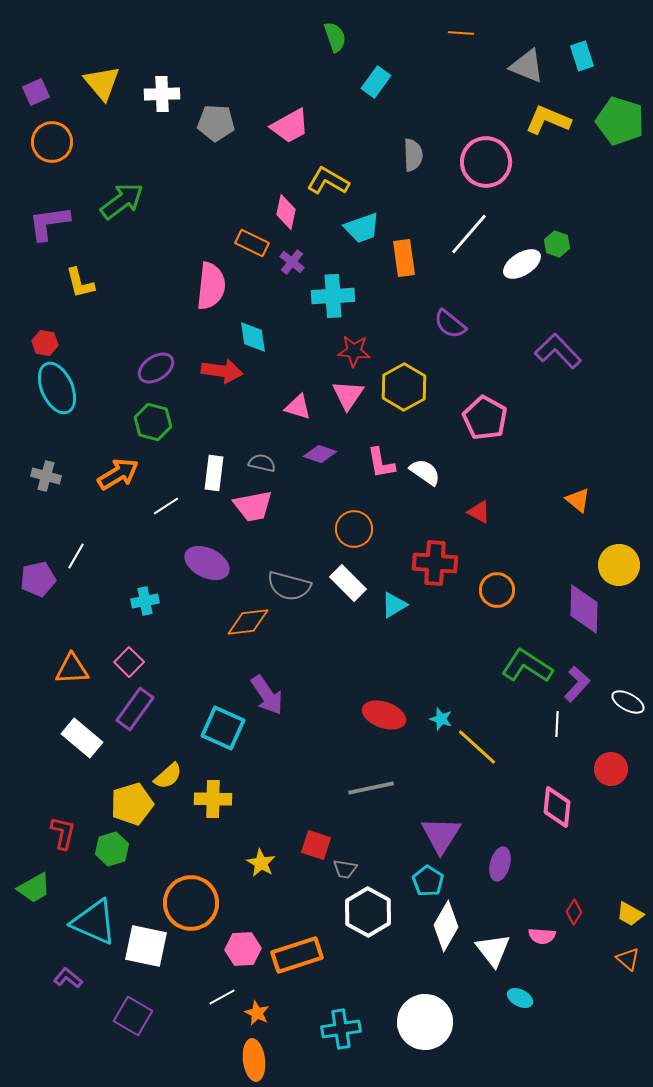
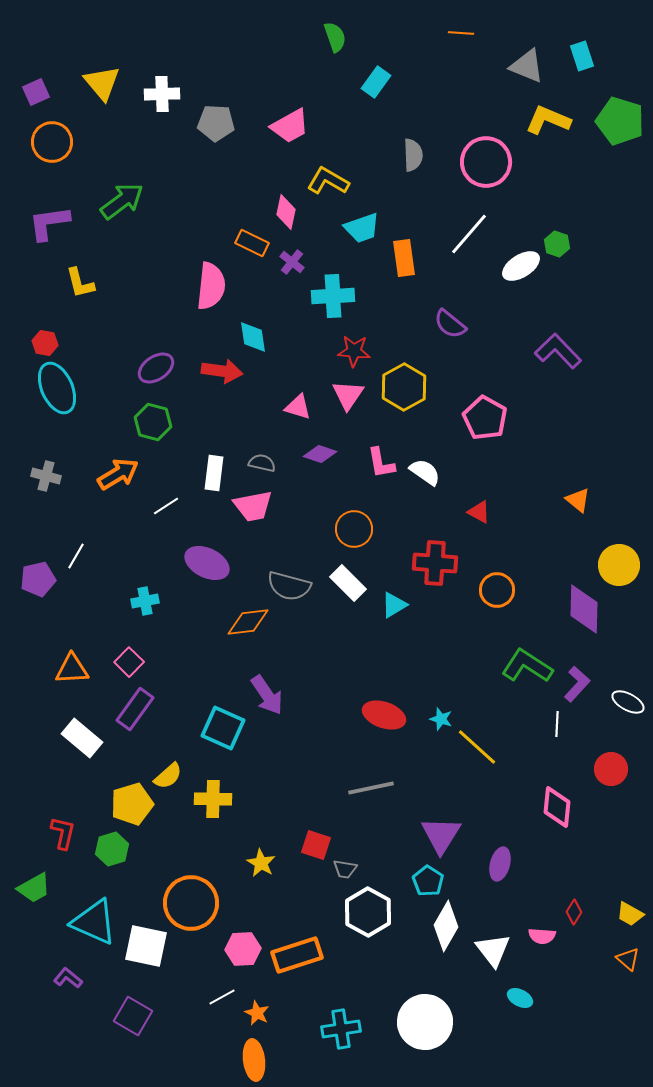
white ellipse at (522, 264): moved 1 px left, 2 px down
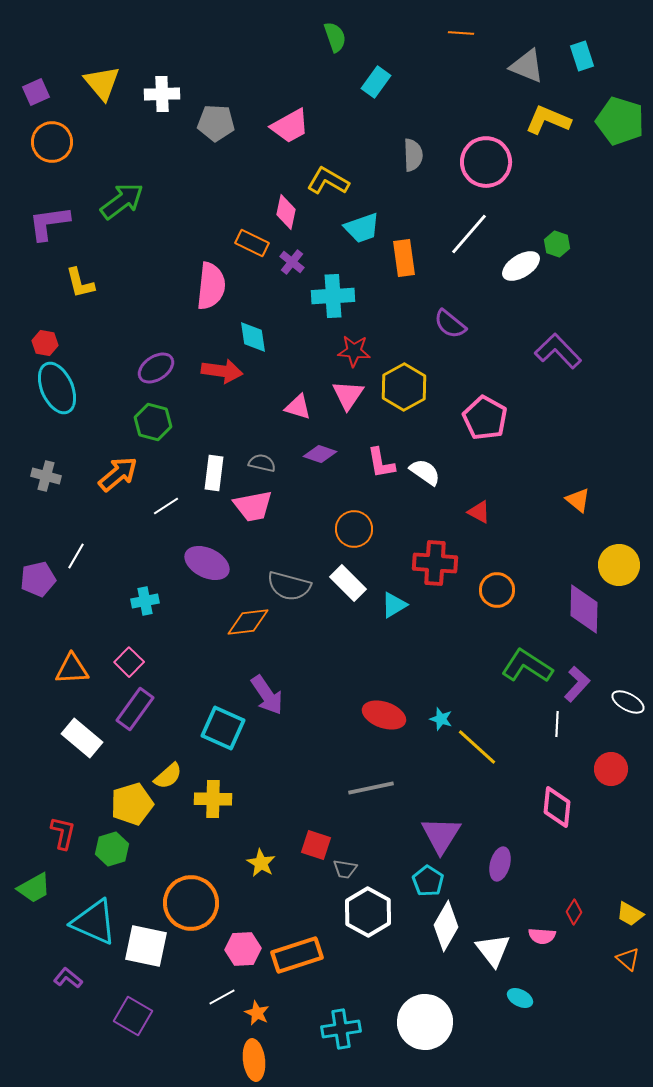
orange arrow at (118, 474): rotated 9 degrees counterclockwise
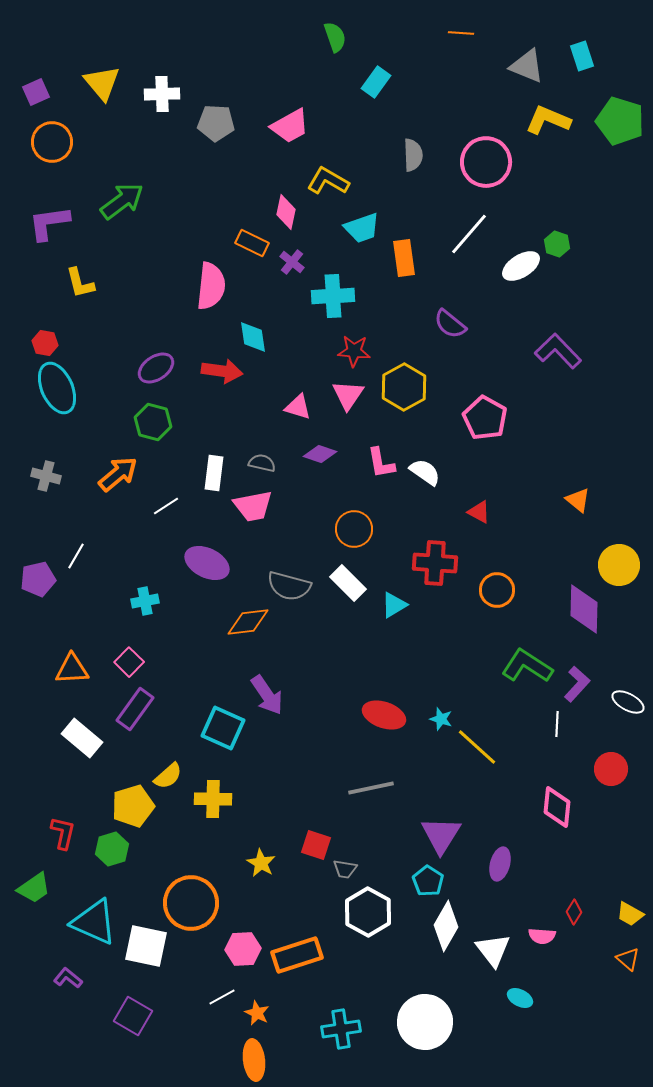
yellow pentagon at (132, 804): moved 1 px right, 2 px down
green trapezoid at (34, 888): rotated 6 degrees counterclockwise
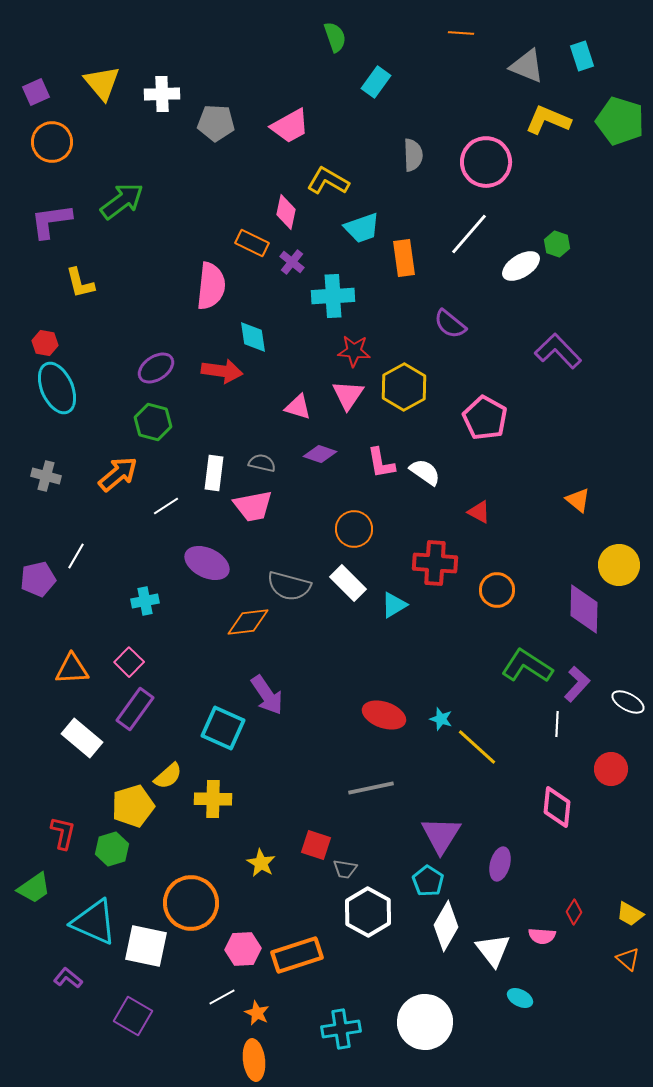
purple L-shape at (49, 223): moved 2 px right, 2 px up
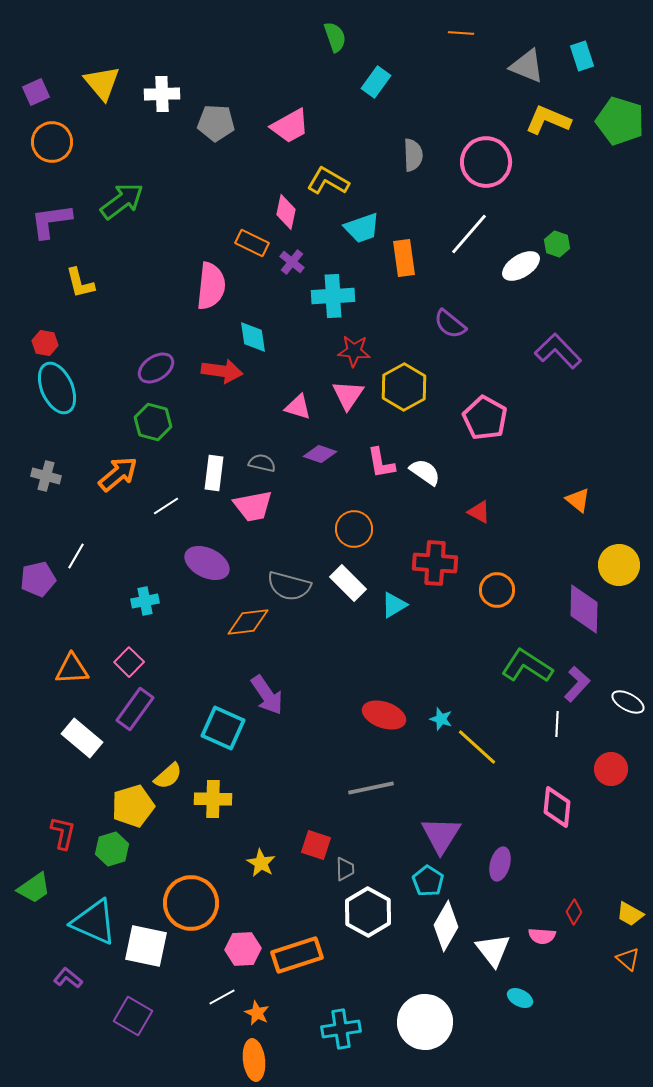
gray trapezoid at (345, 869): rotated 100 degrees counterclockwise
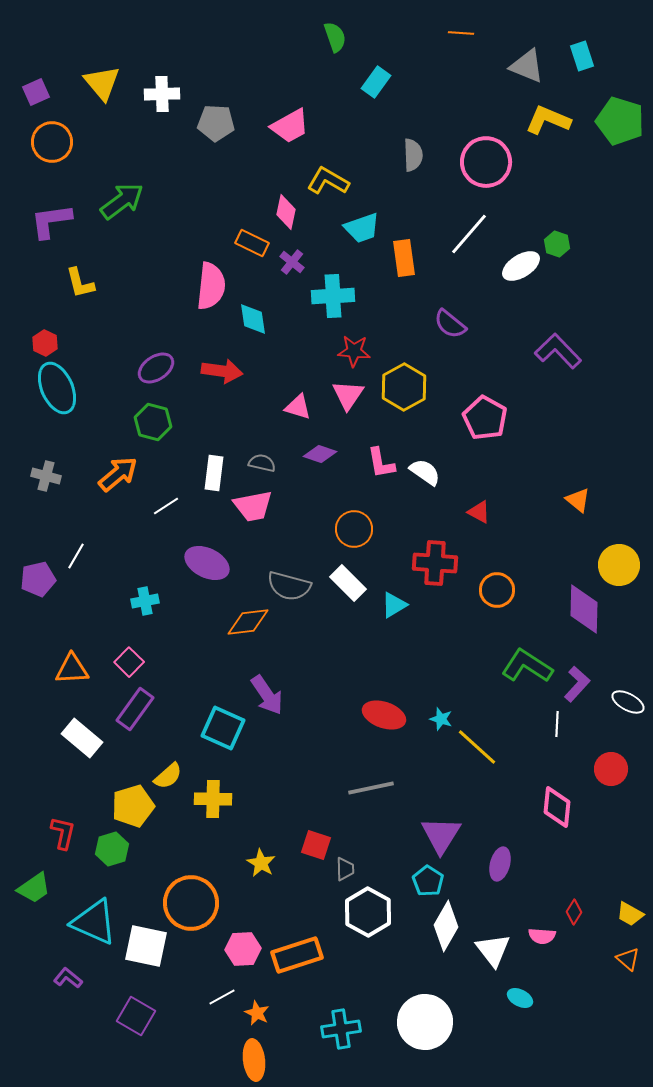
cyan diamond at (253, 337): moved 18 px up
red hexagon at (45, 343): rotated 15 degrees clockwise
purple square at (133, 1016): moved 3 px right
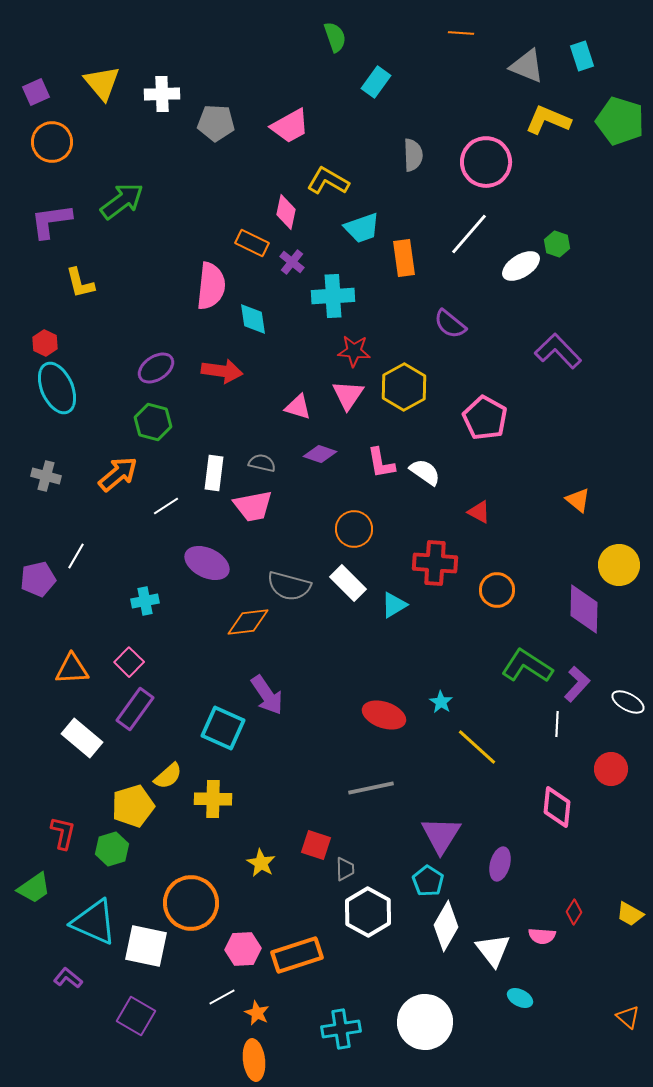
cyan star at (441, 719): moved 17 px up; rotated 15 degrees clockwise
orange triangle at (628, 959): moved 58 px down
